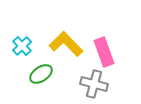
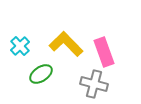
cyan cross: moved 2 px left
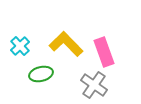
green ellipse: rotated 20 degrees clockwise
gray cross: moved 1 px down; rotated 20 degrees clockwise
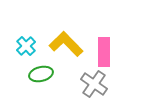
cyan cross: moved 6 px right
pink rectangle: rotated 20 degrees clockwise
gray cross: moved 1 px up
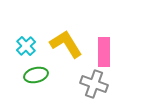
yellow L-shape: rotated 12 degrees clockwise
green ellipse: moved 5 px left, 1 px down
gray cross: rotated 16 degrees counterclockwise
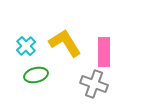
yellow L-shape: moved 1 px left, 1 px up
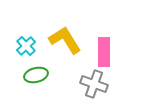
yellow L-shape: moved 3 px up
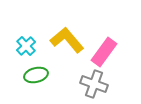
yellow L-shape: moved 2 px right; rotated 8 degrees counterclockwise
pink rectangle: rotated 36 degrees clockwise
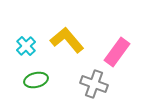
pink rectangle: moved 13 px right
green ellipse: moved 5 px down
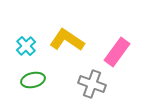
yellow L-shape: rotated 16 degrees counterclockwise
green ellipse: moved 3 px left
gray cross: moved 2 px left
